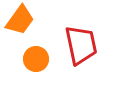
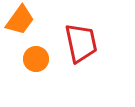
red trapezoid: moved 2 px up
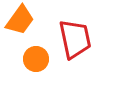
red trapezoid: moved 6 px left, 4 px up
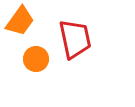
orange trapezoid: moved 1 px down
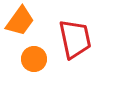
orange circle: moved 2 px left
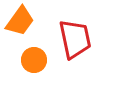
orange circle: moved 1 px down
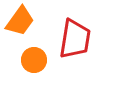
red trapezoid: rotated 21 degrees clockwise
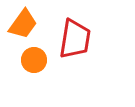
orange trapezoid: moved 3 px right, 3 px down
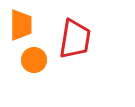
orange trapezoid: moved 2 px left, 1 px down; rotated 36 degrees counterclockwise
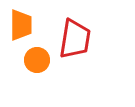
orange circle: moved 3 px right
